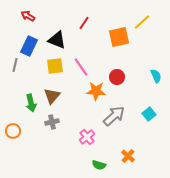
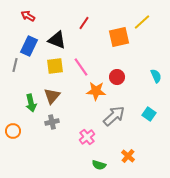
cyan square: rotated 16 degrees counterclockwise
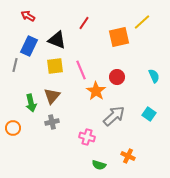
pink line: moved 3 px down; rotated 12 degrees clockwise
cyan semicircle: moved 2 px left
orange star: rotated 30 degrees clockwise
orange circle: moved 3 px up
pink cross: rotated 35 degrees counterclockwise
orange cross: rotated 16 degrees counterclockwise
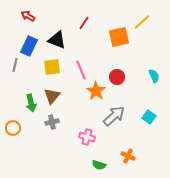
yellow square: moved 3 px left, 1 px down
cyan square: moved 3 px down
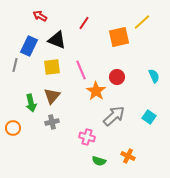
red arrow: moved 12 px right
green semicircle: moved 4 px up
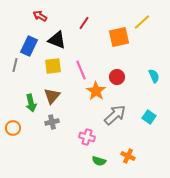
yellow square: moved 1 px right, 1 px up
gray arrow: moved 1 px right, 1 px up
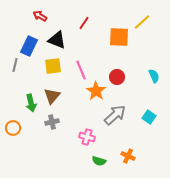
orange square: rotated 15 degrees clockwise
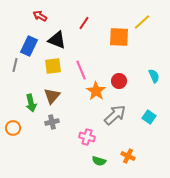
red circle: moved 2 px right, 4 px down
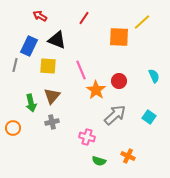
red line: moved 5 px up
yellow square: moved 5 px left; rotated 12 degrees clockwise
orange star: moved 1 px up
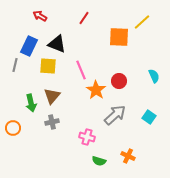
black triangle: moved 4 px down
